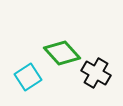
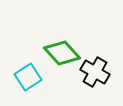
black cross: moved 1 px left, 1 px up
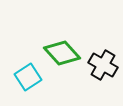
black cross: moved 8 px right, 7 px up
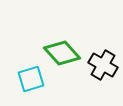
cyan square: moved 3 px right, 2 px down; rotated 16 degrees clockwise
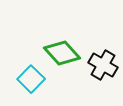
cyan square: rotated 28 degrees counterclockwise
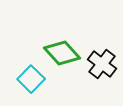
black cross: moved 1 px left, 1 px up; rotated 8 degrees clockwise
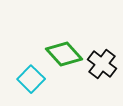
green diamond: moved 2 px right, 1 px down
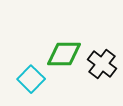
green diamond: rotated 48 degrees counterclockwise
